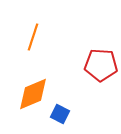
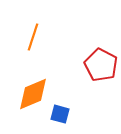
red pentagon: rotated 24 degrees clockwise
blue square: rotated 12 degrees counterclockwise
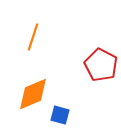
blue square: moved 1 px down
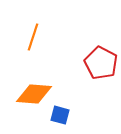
red pentagon: moved 2 px up
orange diamond: moved 1 px right; rotated 27 degrees clockwise
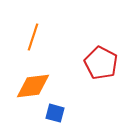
orange diamond: moved 1 px left, 8 px up; rotated 12 degrees counterclockwise
blue square: moved 5 px left, 2 px up
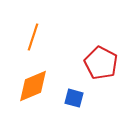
orange diamond: rotated 15 degrees counterclockwise
blue square: moved 19 px right, 15 px up
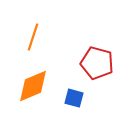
red pentagon: moved 4 px left; rotated 12 degrees counterclockwise
